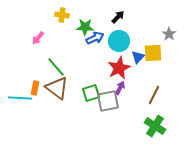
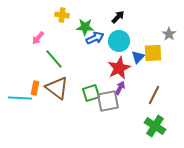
green line: moved 2 px left, 8 px up
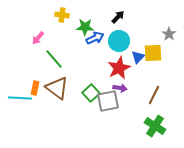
purple arrow: rotated 72 degrees clockwise
green square: rotated 24 degrees counterclockwise
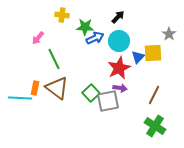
green line: rotated 15 degrees clockwise
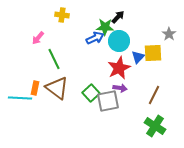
green star: moved 20 px right
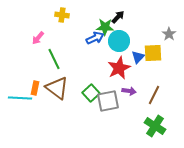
purple arrow: moved 9 px right, 3 px down
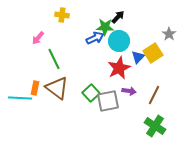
yellow square: rotated 30 degrees counterclockwise
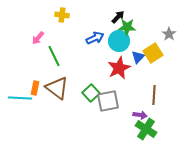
green star: moved 22 px right
green line: moved 3 px up
purple arrow: moved 11 px right, 24 px down
brown line: rotated 24 degrees counterclockwise
green cross: moved 9 px left, 3 px down
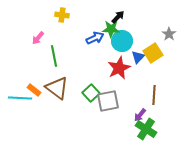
green star: moved 16 px left, 2 px down
cyan circle: moved 3 px right
green line: rotated 15 degrees clockwise
orange rectangle: moved 1 px left, 2 px down; rotated 64 degrees counterclockwise
purple arrow: rotated 120 degrees clockwise
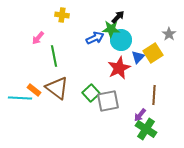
cyan circle: moved 1 px left, 1 px up
